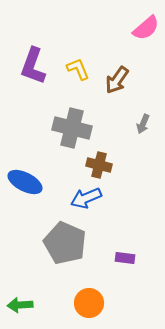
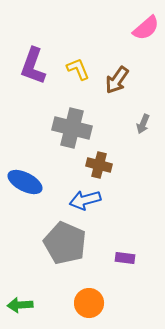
blue arrow: moved 1 px left, 2 px down; rotated 8 degrees clockwise
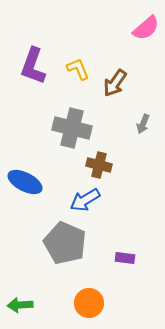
brown arrow: moved 2 px left, 3 px down
blue arrow: rotated 16 degrees counterclockwise
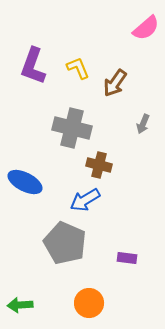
yellow L-shape: moved 1 px up
purple rectangle: moved 2 px right
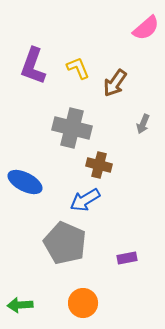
purple rectangle: rotated 18 degrees counterclockwise
orange circle: moved 6 px left
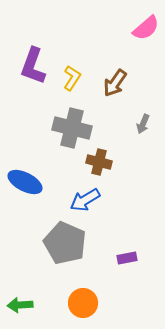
yellow L-shape: moved 6 px left, 10 px down; rotated 55 degrees clockwise
brown cross: moved 3 px up
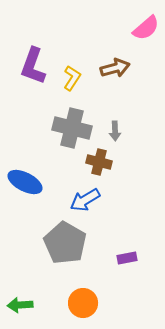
brown arrow: moved 15 px up; rotated 140 degrees counterclockwise
gray arrow: moved 28 px left, 7 px down; rotated 24 degrees counterclockwise
gray pentagon: rotated 6 degrees clockwise
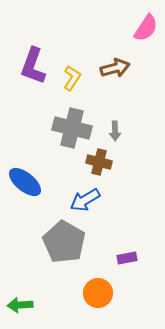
pink semicircle: rotated 16 degrees counterclockwise
blue ellipse: rotated 12 degrees clockwise
gray pentagon: moved 1 px left, 1 px up
orange circle: moved 15 px right, 10 px up
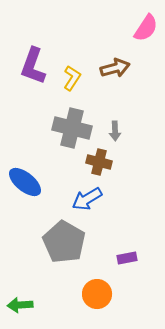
blue arrow: moved 2 px right, 1 px up
orange circle: moved 1 px left, 1 px down
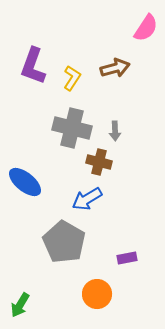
green arrow: rotated 55 degrees counterclockwise
